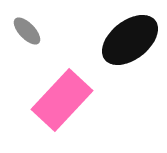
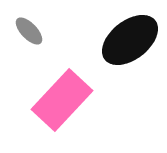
gray ellipse: moved 2 px right
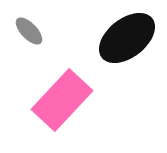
black ellipse: moved 3 px left, 2 px up
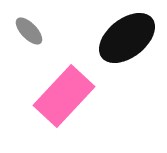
pink rectangle: moved 2 px right, 4 px up
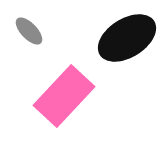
black ellipse: rotated 6 degrees clockwise
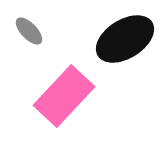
black ellipse: moved 2 px left, 1 px down
